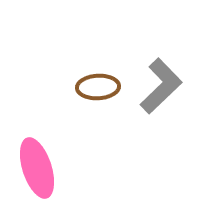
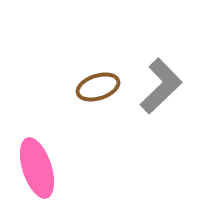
brown ellipse: rotated 15 degrees counterclockwise
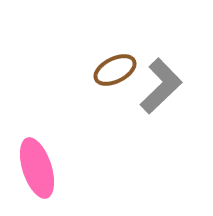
brown ellipse: moved 17 px right, 17 px up; rotated 9 degrees counterclockwise
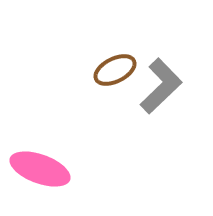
pink ellipse: moved 3 px right, 1 px down; rotated 52 degrees counterclockwise
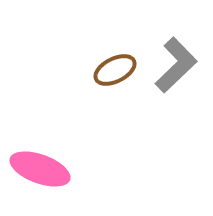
gray L-shape: moved 15 px right, 21 px up
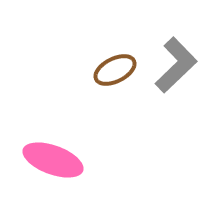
pink ellipse: moved 13 px right, 9 px up
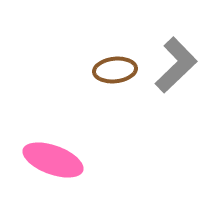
brown ellipse: rotated 21 degrees clockwise
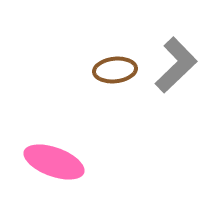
pink ellipse: moved 1 px right, 2 px down
